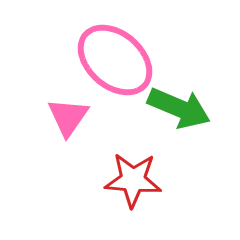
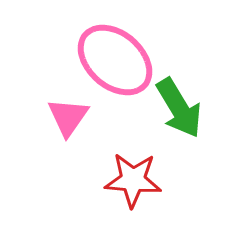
green arrow: rotated 36 degrees clockwise
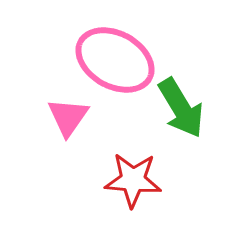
pink ellipse: rotated 12 degrees counterclockwise
green arrow: moved 2 px right
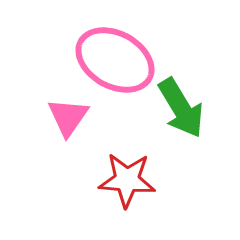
red star: moved 6 px left
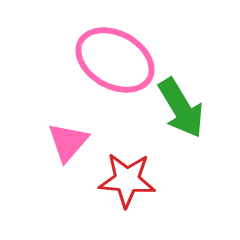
pink triangle: moved 25 px down; rotated 6 degrees clockwise
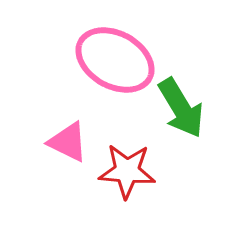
pink triangle: rotated 45 degrees counterclockwise
red star: moved 9 px up
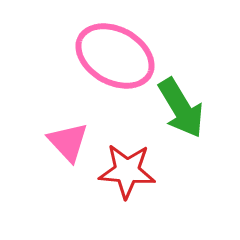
pink ellipse: moved 4 px up
pink triangle: rotated 21 degrees clockwise
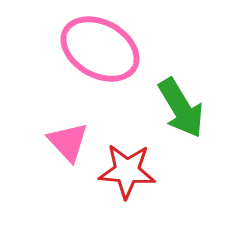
pink ellipse: moved 15 px left, 7 px up
